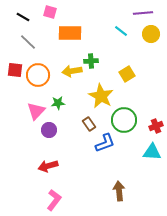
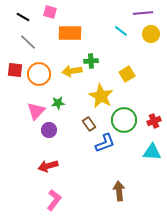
orange circle: moved 1 px right, 1 px up
red cross: moved 2 px left, 5 px up
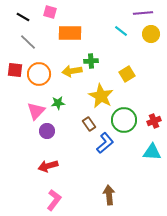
purple circle: moved 2 px left, 1 px down
blue L-shape: rotated 20 degrees counterclockwise
brown arrow: moved 10 px left, 4 px down
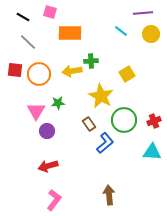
pink triangle: rotated 12 degrees counterclockwise
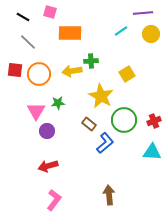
cyan line: rotated 72 degrees counterclockwise
brown rectangle: rotated 16 degrees counterclockwise
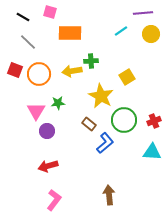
red square: rotated 14 degrees clockwise
yellow square: moved 3 px down
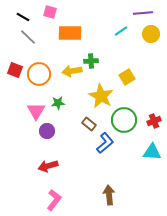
gray line: moved 5 px up
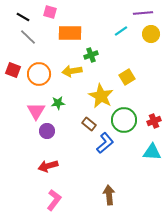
green cross: moved 6 px up; rotated 16 degrees counterclockwise
red square: moved 2 px left
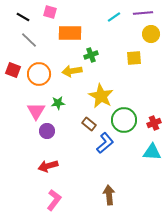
cyan line: moved 7 px left, 14 px up
gray line: moved 1 px right, 3 px down
yellow square: moved 7 px right, 19 px up; rotated 28 degrees clockwise
red cross: moved 2 px down
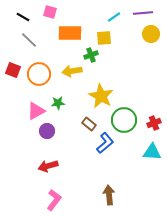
yellow square: moved 30 px left, 20 px up
pink triangle: rotated 30 degrees clockwise
